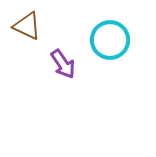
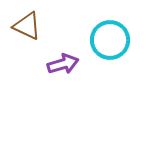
purple arrow: rotated 72 degrees counterclockwise
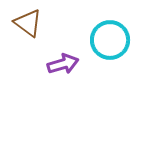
brown triangle: moved 1 px right, 3 px up; rotated 12 degrees clockwise
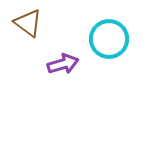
cyan circle: moved 1 px left, 1 px up
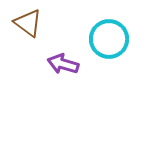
purple arrow: rotated 148 degrees counterclockwise
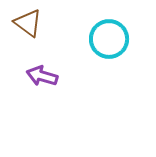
purple arrow: moved 21 px left, 12 px down
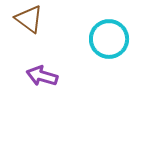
brown triangle: moved 1 px right, 4 px up
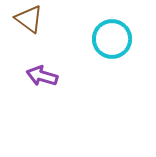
cyan circle: moved 3 px right
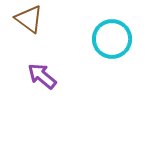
purple arrow: rotated 24 degrees clockwise
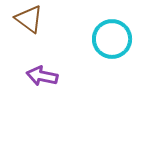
purple arrow: rotated 28 degrees counterclockwise
